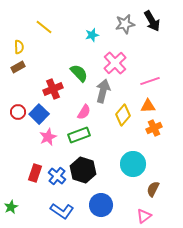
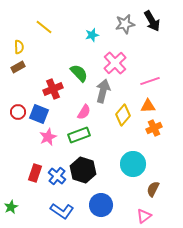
blue square: rotated 24 degrees counterclockwise
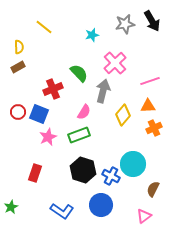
blue cross: moved 54 px right; rotated 12 degrees counterclockwise
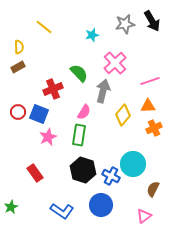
green rectangle: rotated 60 degrees counterclockwise
red rectangle: rotated 54 degrees counterclockwise
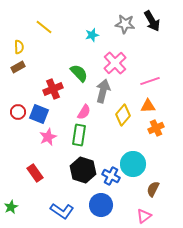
gray star: rotated 18 degrees clockwise
orange cross: moved 2 px right
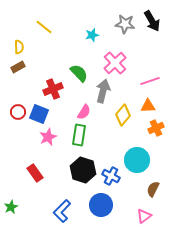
cyan circle: moved 4 px right, 4 px up
blue L-shape: rotated 100 degrees clockwise
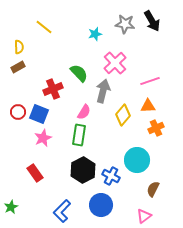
cyan star: moved 3 px right, 1 px up
pink star: moved 5 px left, 1 px down
black hexagon: rotated 15 degrees clockwise
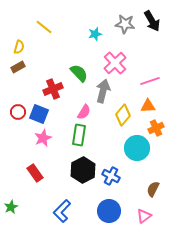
yellow semicircle: rotated 16 degrees clockwise
cyan circle: moved 12 px up
blue circle: moved 8 px right, 6 px down
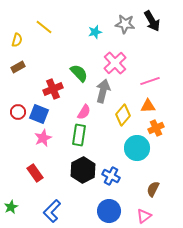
cyan star: moved 2 px up
yellow semicircle: moved 2 px left, 7 px up
blue L-shape: moved 10 px left
